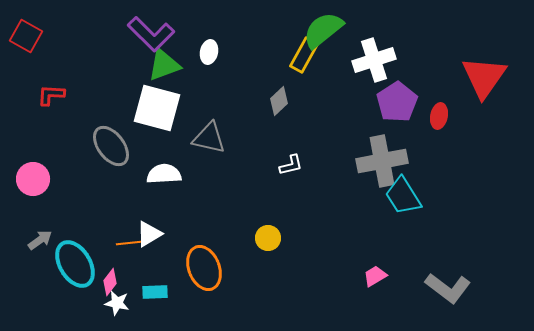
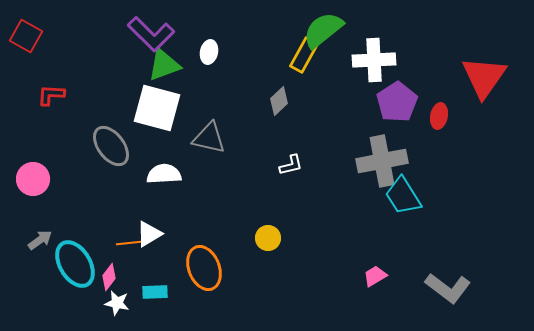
white cross: rotated 15 degrees clockwise
pink diamond: moved 1 px left, 5 px up
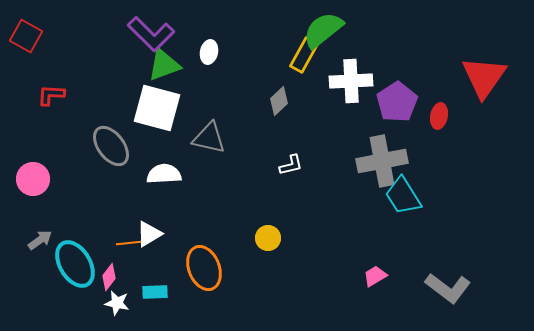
white cross: moved 23 px left, 21 px down
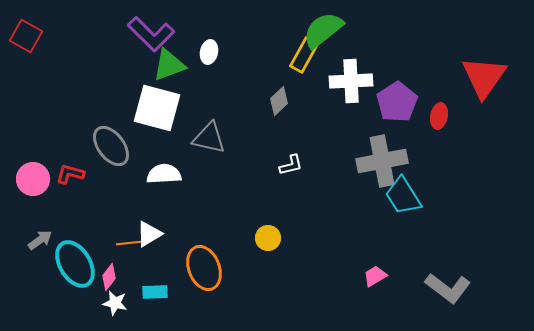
green triangle: moved 5 px right
red L-shape: moved 19 px right, 79 px down; rotated 12 degrees clockwise
white star: moved 2 px left
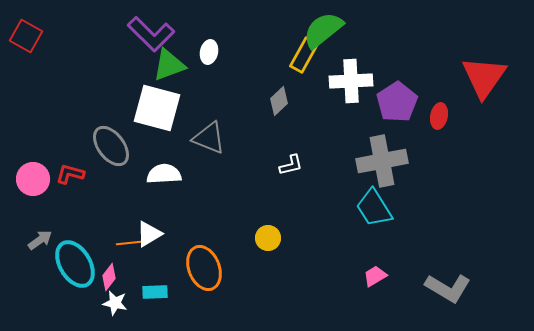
gray triangle: rotated 9 degrees clockwise
cyan trapezoid: moved 29 px left, 12 px down
gray L-shape: rotated 6 degrees counterclockwise
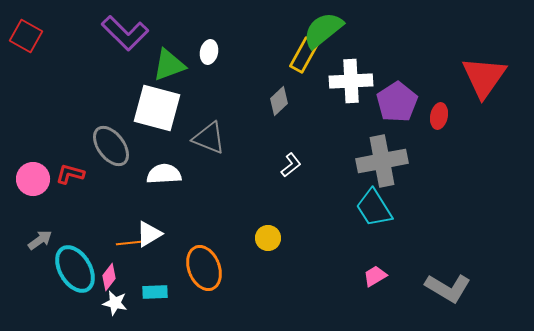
purple L-shape: moved 26 px left, 1 px up
white L-shape: rotated 25 degrees counterclockwise
cyan ellipse: moved 5 px down
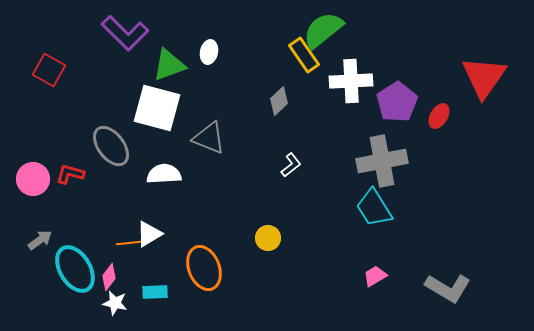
red square: moved 23 px right, 34 px down
yellow rectangle: rotated 64 degrees counterclockwise
red ellipse: rotated 20 degrees clockwise
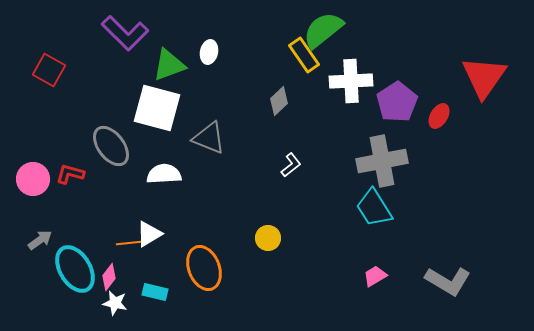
gray L-shape: moved 7 px up
cyan rectangle: rotated 15 degrees clockwise
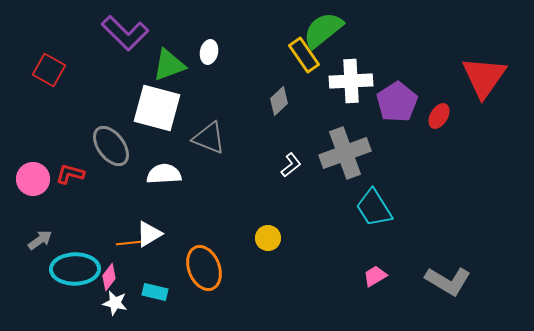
gray cross: moved 37 px left, 8 px up; rotated 9 degrees counterclockwise
cyan ellipse: rotated 60 degrees counterclockwise
